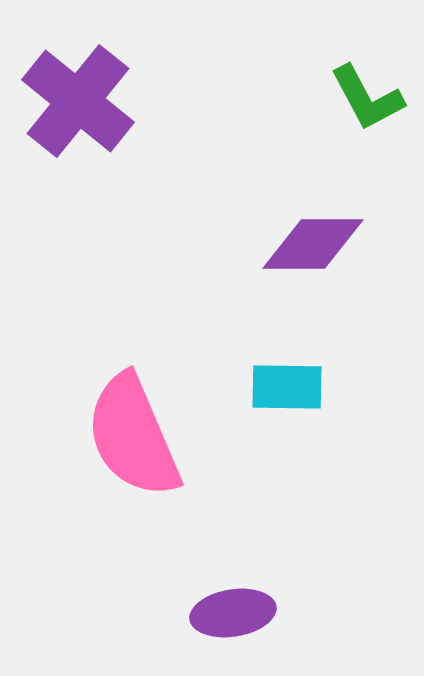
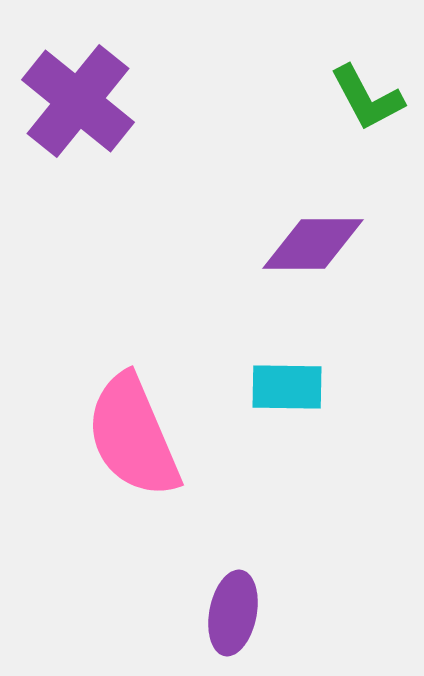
purple ellipse: rotated 70 degrees counterclockwise
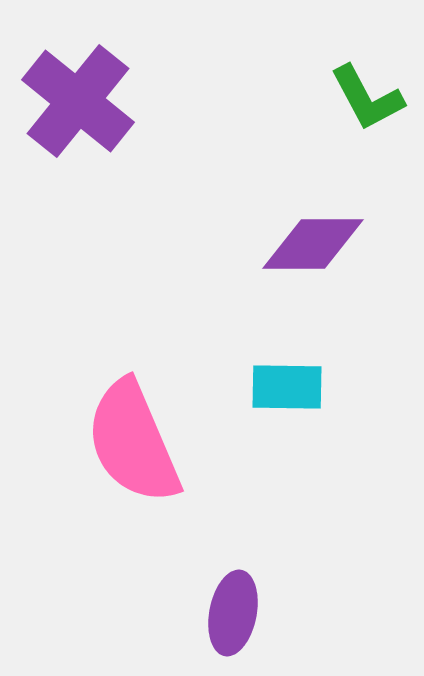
pink semicircle: moved 6 px down
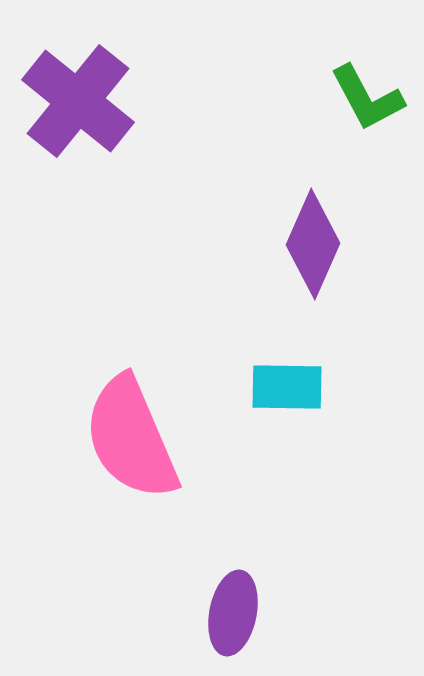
purple diamond: rotated 66 degrees counterclockwise
pink semicircle: moved 2 px left, 4 px up
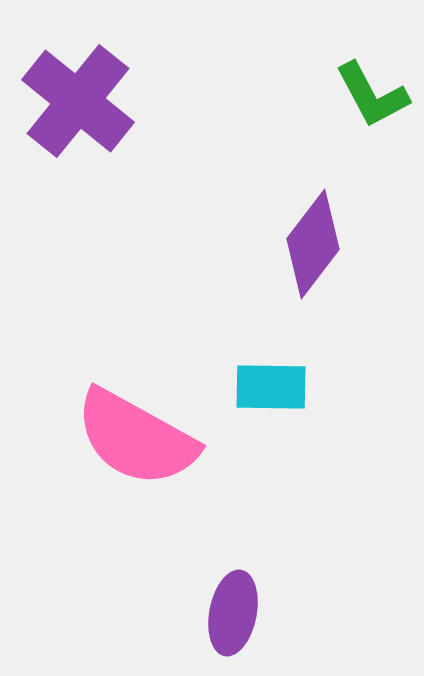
green L-shape: moved 5 px right, 3 px up
purple diamond: rotated 14 degrees clockwise
cyan rectangle: moved 16 px left
pink semicircle: moved 5 px right; rotated 38 degrees counterclockwise
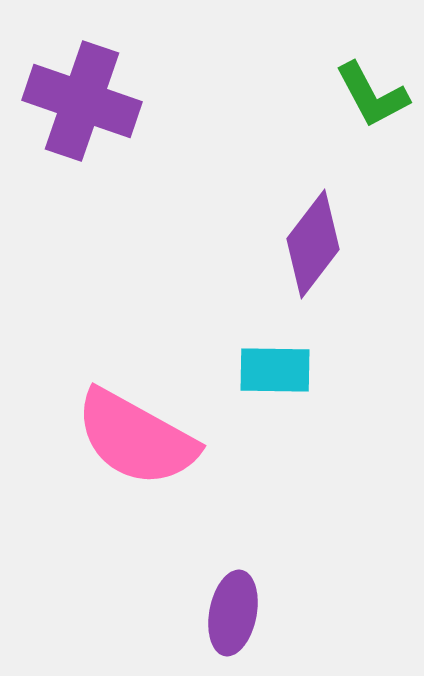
purple cross: moved 4 px right; rotated 20 degrees counterclockwise
cyan rectangle: moved 4 px right, 17 px up
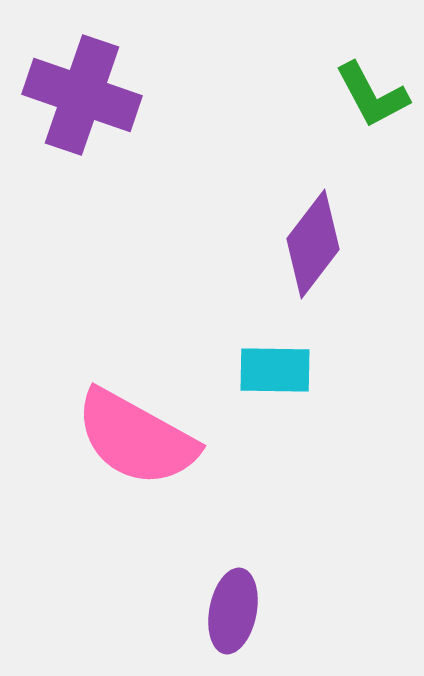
purple cross: moved 6 px up
purple ellipse: moved 2 px up
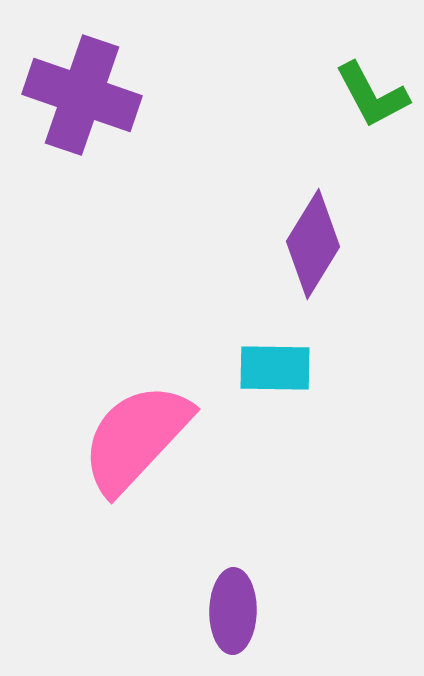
purple diamond: rotated 6 degrees counterclockwise
cyan rectangle: moved 2 px up
pink semicircle: rotated 104 degrees clockwise
purple ellipse: rotated 10 degrees counterclockwise
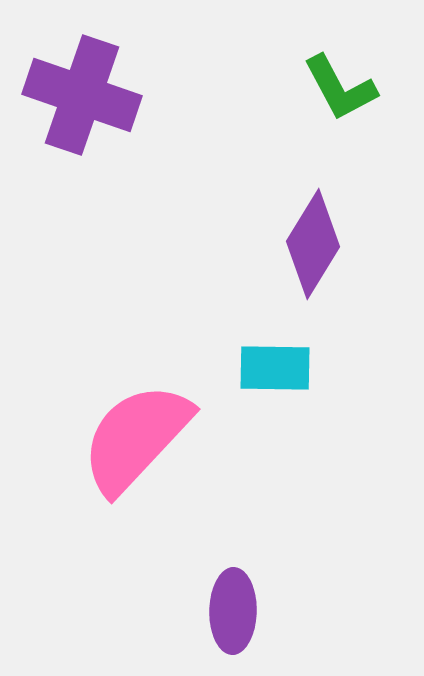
green L-shape: moved 32 px left, 7 px up
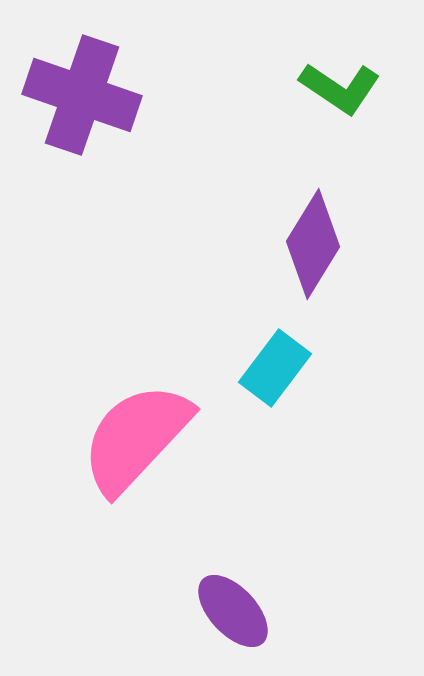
green L-shape: rotated 28 degrees counterclockwise
cyan rectangle: rotated 54 degrees counterclockwise
purple ellipse: rotated 44 degrees counterclockwise
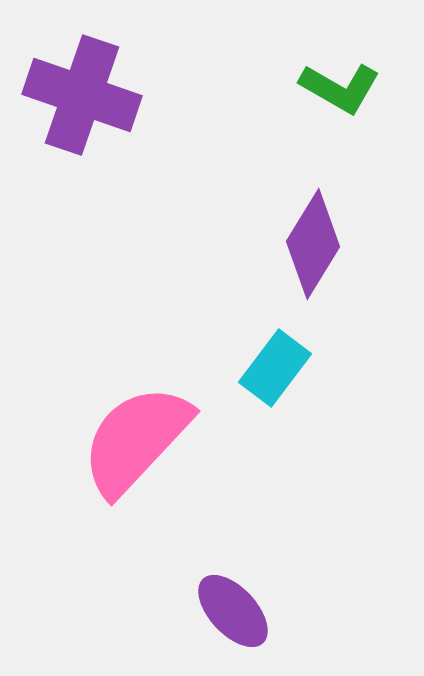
green L-shape: rotated 4 degrees counterclockwise
pink semicircle: moved 2 px down
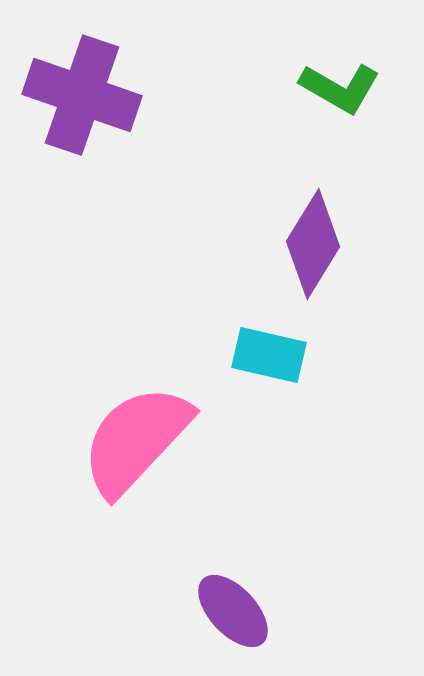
cyan rectangle: moved 6 px left, 13 px up; rotated 66 degrees clockwise
